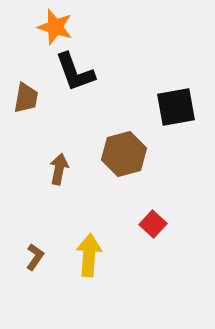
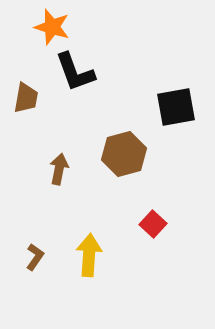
orange star: moved 3 px left
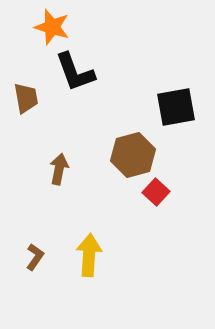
brown trapezoid: rotated 20 degrees counterclockwise
brown hexagon: moved 9 px right, 1 px down
red square: moved 3 px right, 32 px up
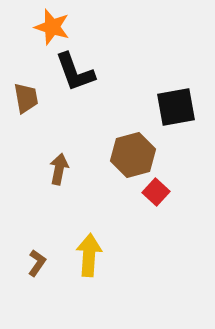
brown L-shape: moved 2 px right, 6 px down
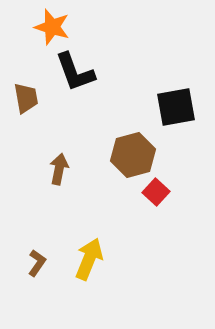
yellow arrow: moved 4 px down; rotated 18 degrees clockwise
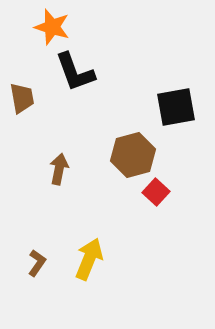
brown trapezoid: moved 4 px left
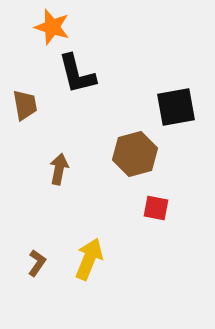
black L-shape: moved 2 px right, 2 px down; rotated 6 degrees clockwise
brown trapezoid: moved 3 px right, 7 px down
brown hexagon: moved 2 px right, 1 px up
red square: moved 16 px down; rotated 32 degrees counterclockwise
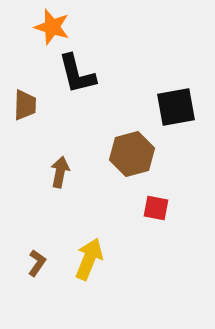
brown trapezoid: rotated 12 degrees clockwise
brown hexagon: moved 3 px left
brown arrow: moved 1 px right, 3 px down
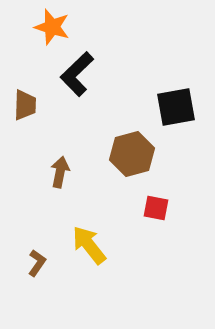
black L-shape: rotated 60 degrees clockwise
yellow arrow: moved 14 px up; rotated 60 degrees counterclockwise
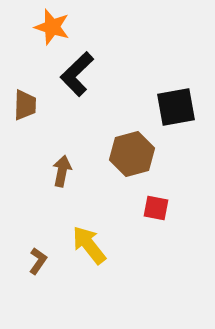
brown arrow: moved 2 px right, 1 px up
brown L-shape: moved 1 px right, 2 px up
